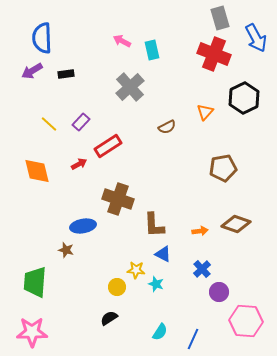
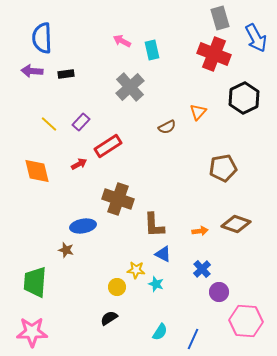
purple arrow: rotated 35 degrees clockwise
orange triangle: moved 7 px left
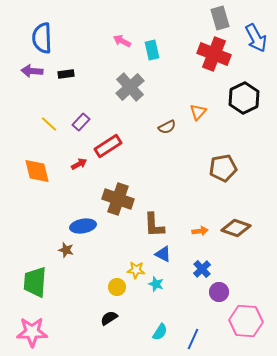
brown diamond: moved 4 px down
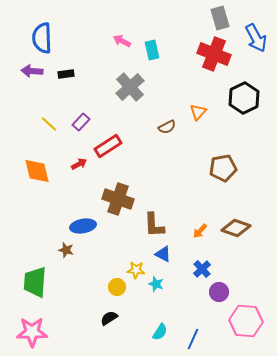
orange arrow: rotated 140 degrees clockwise
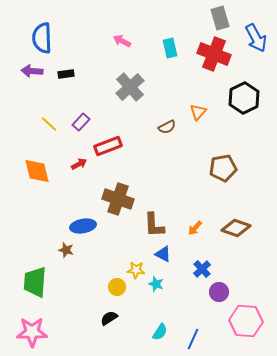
cyan rectangle: moved 18 px right, 2 px up
red rectangle: rotated 12 degrees clockwise
orange arrow: moved 5 px left, 3 px up
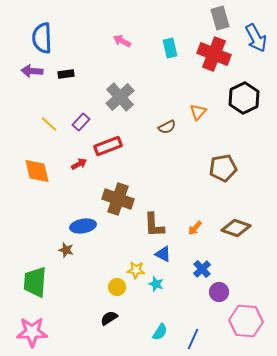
gray cross: moved 10 px left, 10 px down
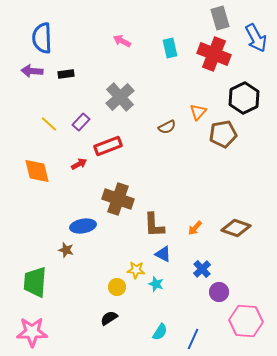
brown pentagon: moved 34 px up
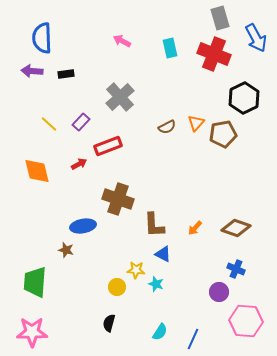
orange triangle: moved 2 px left, 11 px down
blue cross: moved 34 px right; rotated 24 degrees counterclockwise
black semicircle: moved 5 px down; rotated 42 degrees counterclockwise
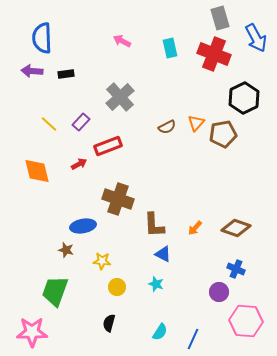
yellow star: moved 34 px left, 9 px up
green trapezoid: moved 20 px right, 9 px down; rotated 16 degrees clockwise
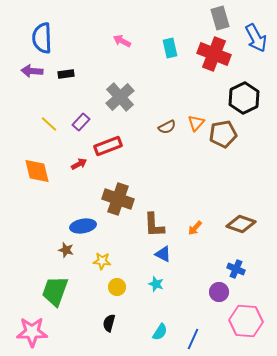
brown diamond: moved 5 px right, 4 px up
